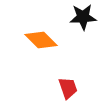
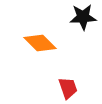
orange diamond: moved 1 px left, 3 px down
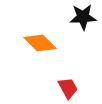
red trapezoid: rotated 10 degrees counterclockwise
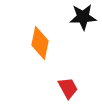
orange diamond: rotated 56 degrees clockwise
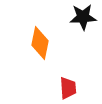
red trapezoid: rotated 25 degrees clockwise
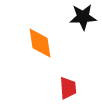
orange diamond: rotated 20 degrees counterclockwise
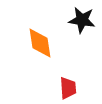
black star: moved 1 px left, 3 px down; rotated 12 degrees clockwise
